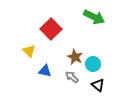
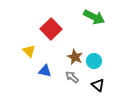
cyan circle: moved 1 px right, 3 px up
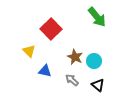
green arrow: moved 3 px right; rotated 25 degrees clockwise
gray arrow: moved 3 px down
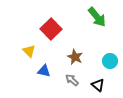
cyan circle: moved 16 px right
blue triangle: moved 1 px left
